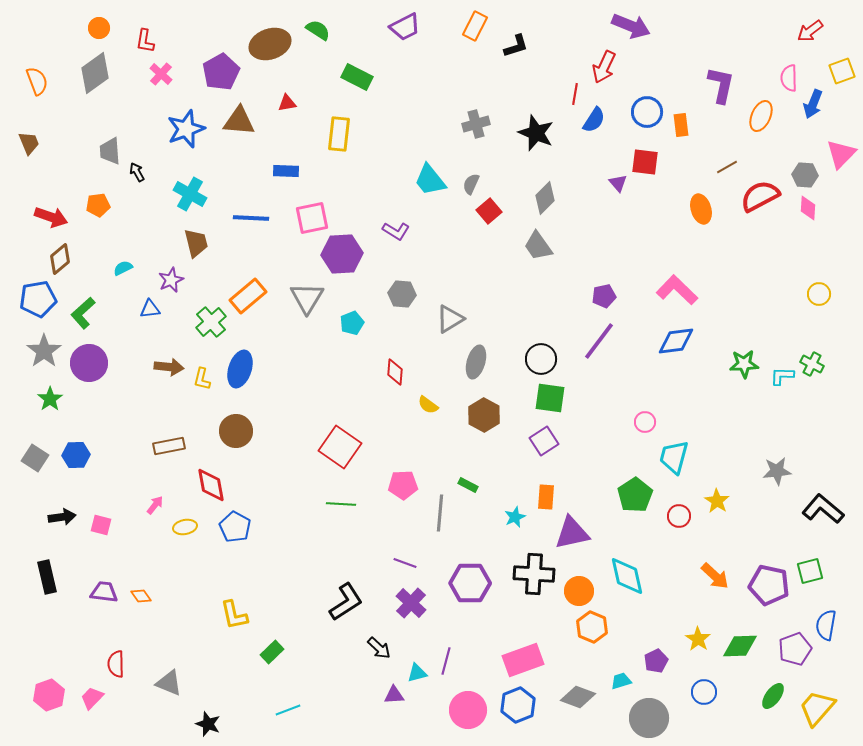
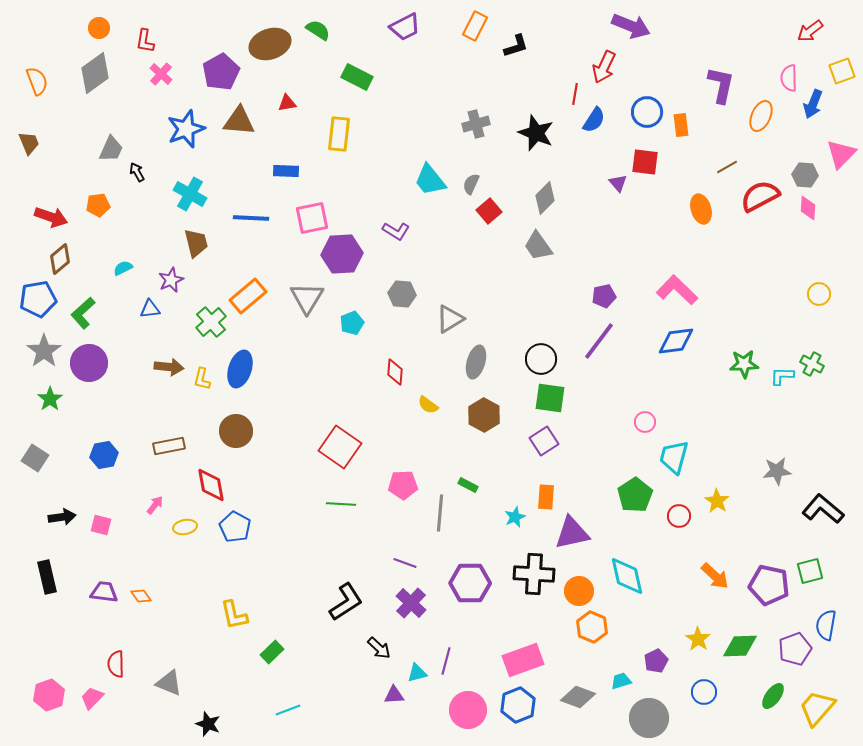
gray trapezoid at (110, 151): moved 1 px right, 2 px up; rotated 152 degrees counterclockwise
blue hexagon at (76, 455): moved 28 px right; rotated 8 degrees counterclockwise
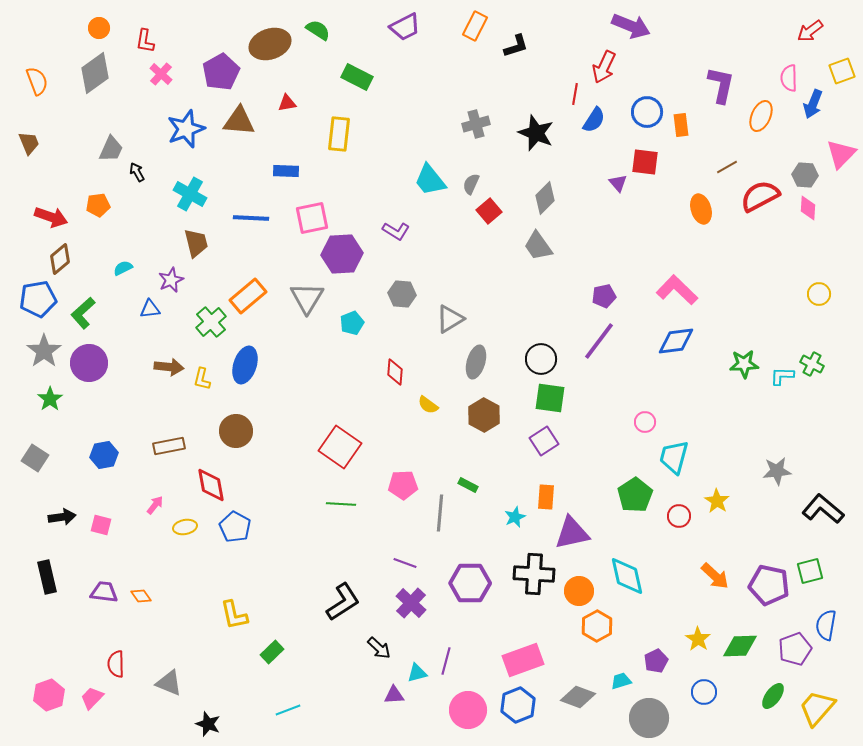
blue ellipse at (240, 369): moved 5 px right, 4 px up
black L-shape at (346, 602): moved 3 px left
orange hexagon at (592, 627): moved 5 px right, 1 px up; rotated 8 degrees clockwise
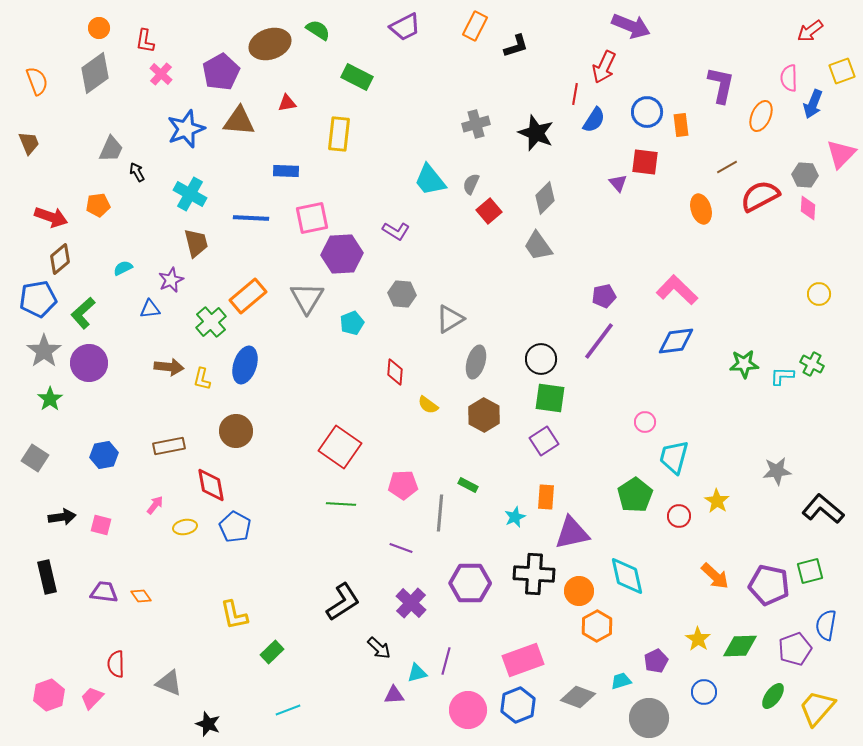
purple line at (405, 563): moved 4 px left, 15 px up
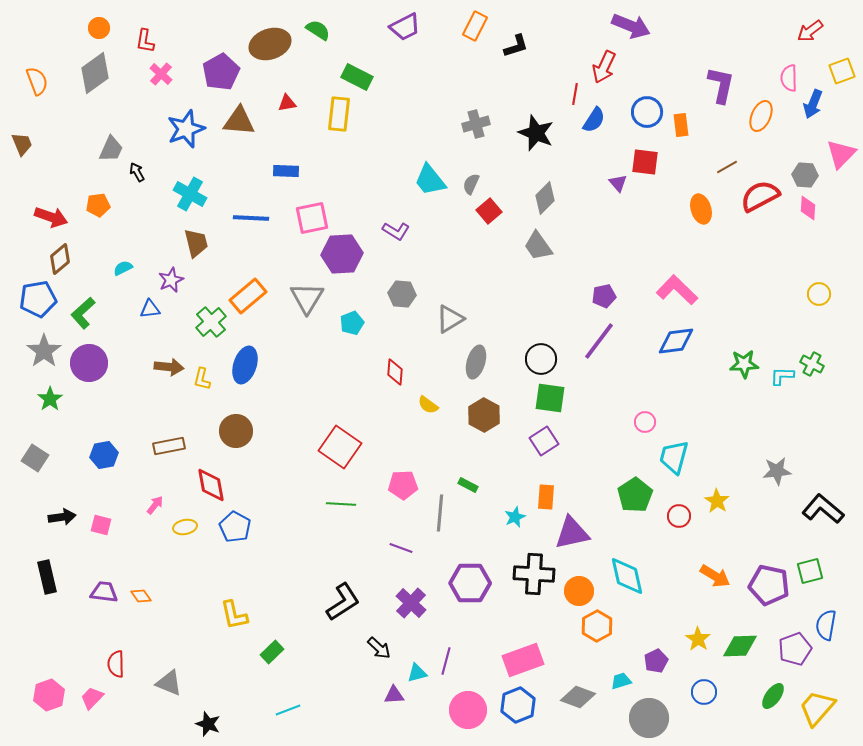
yellow rectangle at (339, 134): moved 20 px up
brown trapezoid at (29, 143): moved 7 px left, 1 px down
orange arrow at (715, 576): rotated 12 degrees counterclockwise
